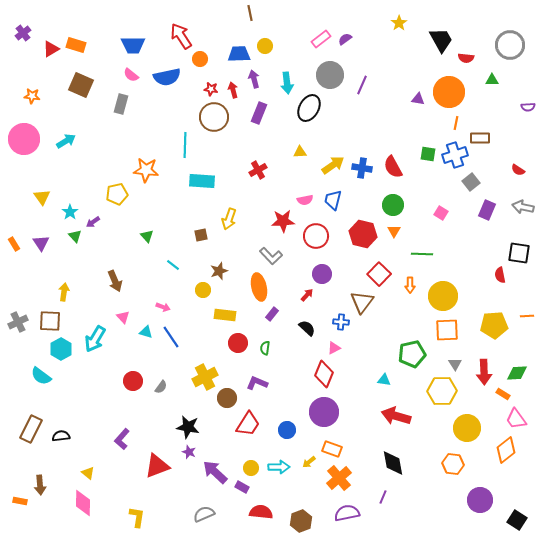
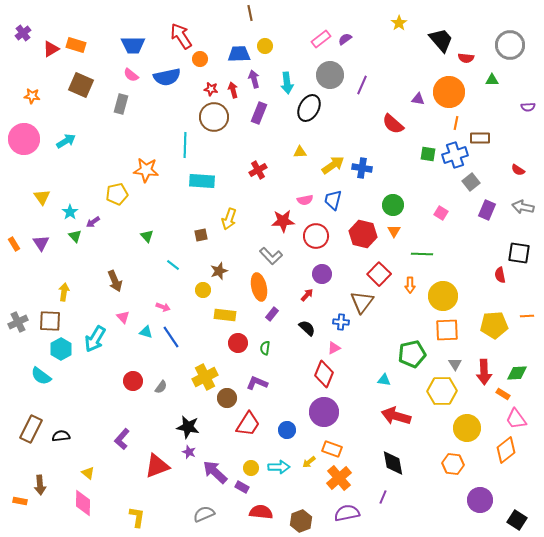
black trapezoid at (441, 40): rotated 12 degrees counterclockwise
red semicircle at (393, 167): moved 43 px up; rotated 20 degrees counterclockwise
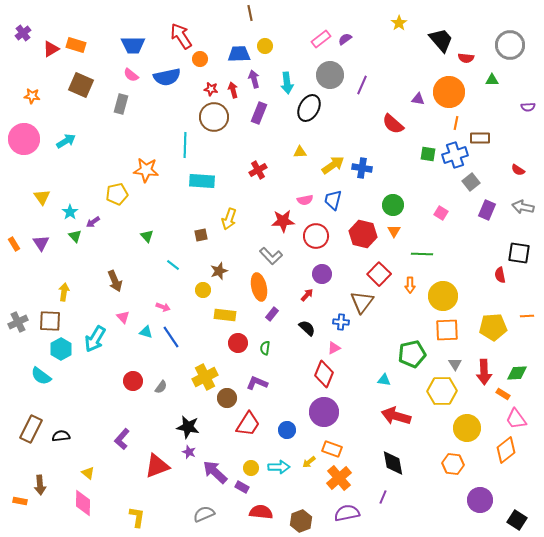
yellow pentagon at (494, 325): moved 1 px left, 2 px down
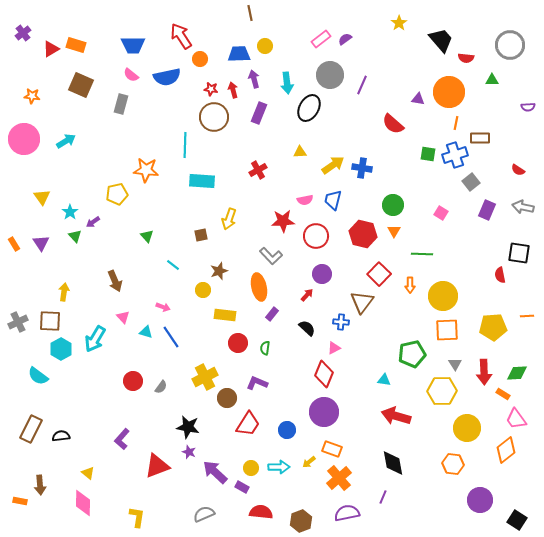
cyan semicircle at (41, 376): moved 3 px left
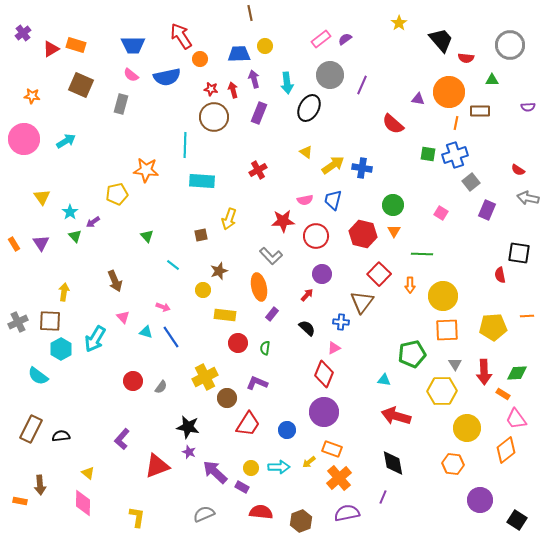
brown rectangle at (480, 138): moved 27 px up
yellow triangle at (300, 152): moved 6 px right; rotated 40 degrees clockwise
gray arrow at (523, 207): moved 5 px right, 9 px up
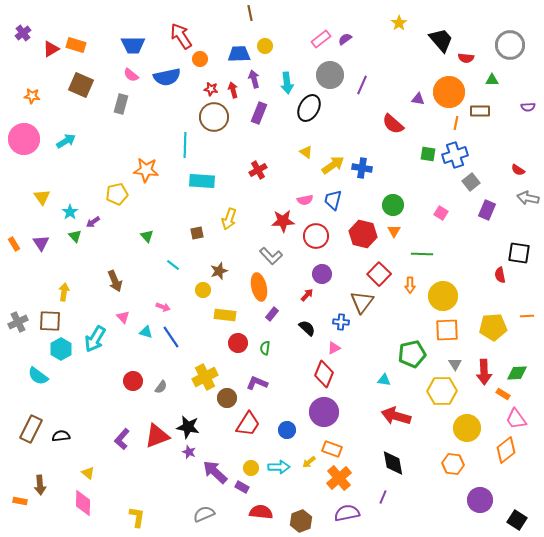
brown square at (201, 235): moved 4 px left, 2 px up
red triangle at (157, 466): moved 30 px up
